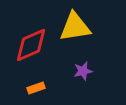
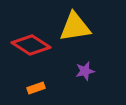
red diamond: rotated 57 degrees clockwise
purple star: moved 2 px right
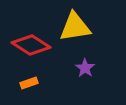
purple star: moved 3 px up; rotated 24 degrees counterclockwise
orange rectangle: moved 7 px left, 5 px up
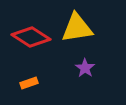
yellow triangle: moved 2 px right, 1 px down
red diamond: moved 8 px up
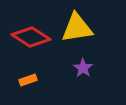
purple star: moved 2 px left
orange rectangle: moved 1 px left, 3 px up
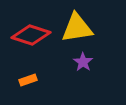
red diamond: moved 2 px up; rotated 15 degrees counterclockwise
purple star: moved 6 px up
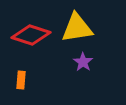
orange rectangle: moved 7 px left; rotated 66 degrees counterclockwise
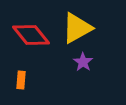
yellow triangle: rotated 20 degrees counterclockwise
red diamond: rotated 33 degrees clockwise
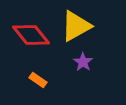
yellow triangle: moved 1 px left, 2 px up
orange rectangle: moved 17 px right; rotated 60 degrees counterclockwise
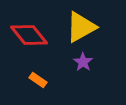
yellow triangle: moved 5 px right, 1 px down
red diamond: moved 2 px left
